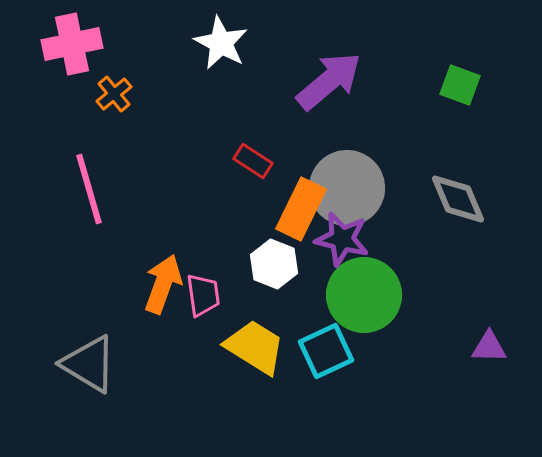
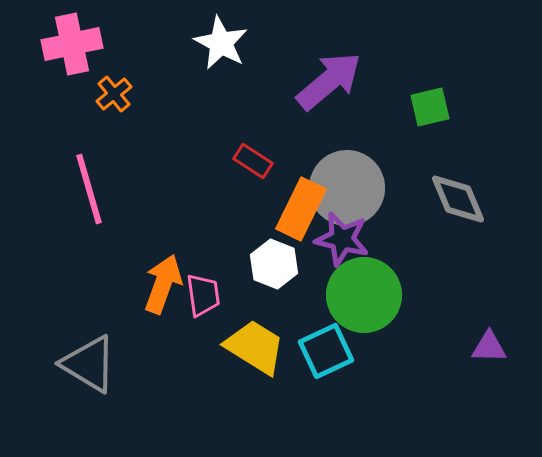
green square: moved 30 px left, 22 px down; rotated 33 degrees counterclockwise
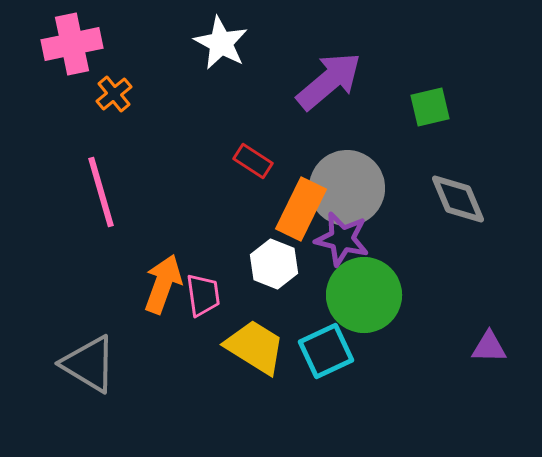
pink line: moved 12 px right, 3 px down
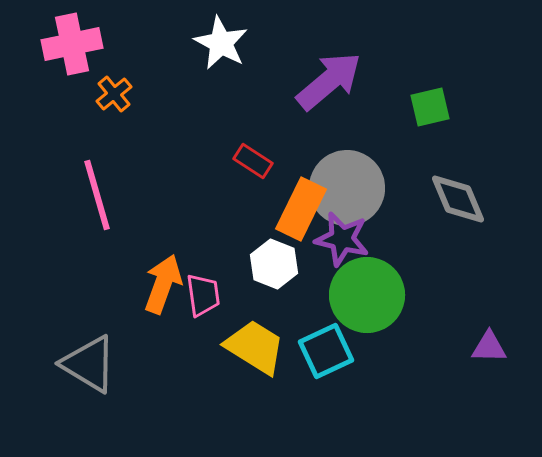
pink line: moved 4 px left, 3 px down
green circle: moved 3 px right
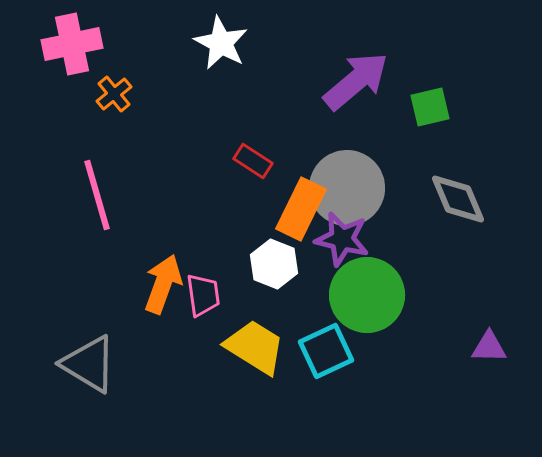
purple arrow: moved 27 px right
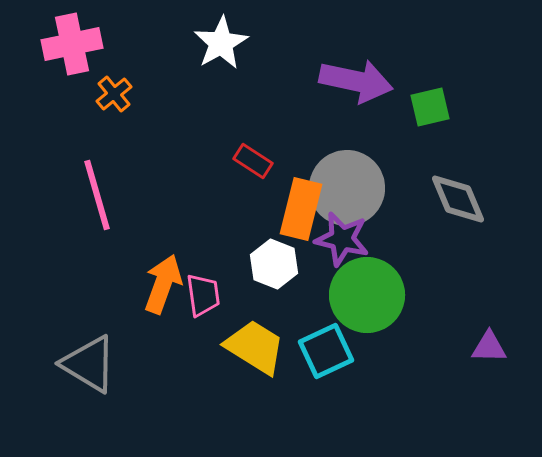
white star: rotated 14 degrees clockwise
purple arrow: rotated 52 degrees clockwise
orange rectangle: rotated 12 degrees counterclockwise
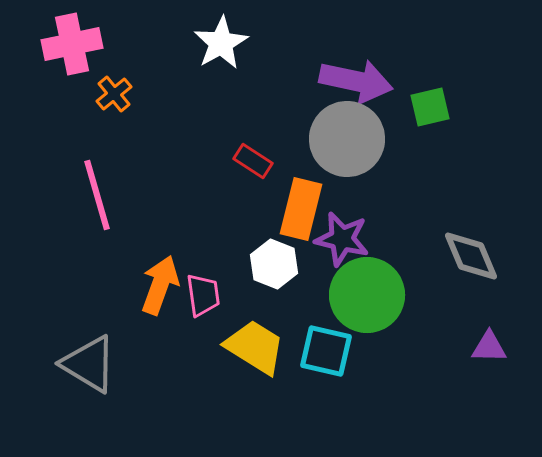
gray circle: moved 49 px up
gray diamond: moved 13 px right, 57 px down
orange arrow: moved 3 px left, 1 px down
cyan square: rotated 38 degrees clockwise
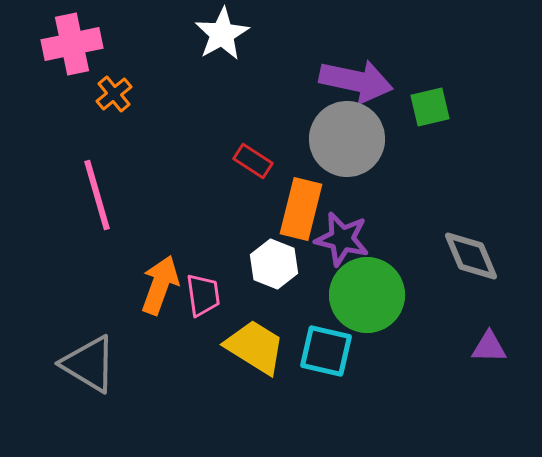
white star: moved 1 px right, 9 px up
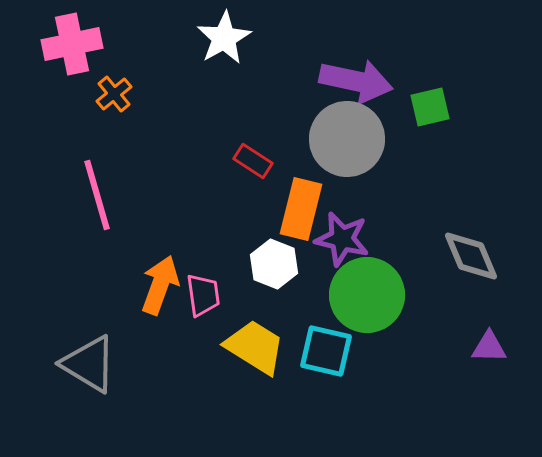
white star: moved 2 px right, 4 px down
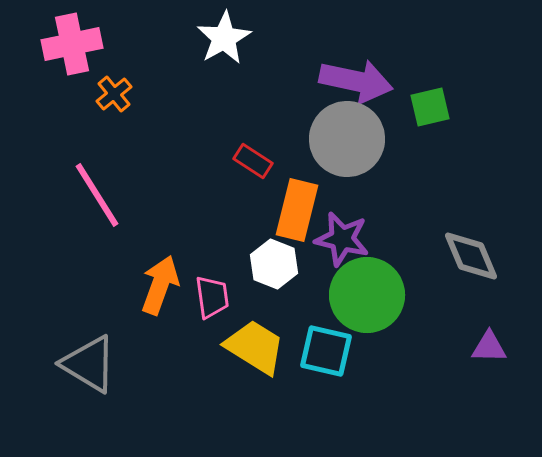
pink line: rotated 16 degrees counterclockwise
orange rectangle: moved 4 px left, 1 px down
pink trapezoid: moved 9 px right, 2 px down
